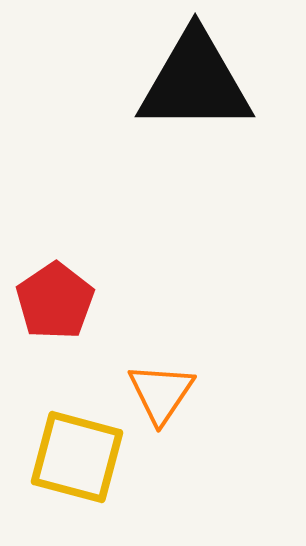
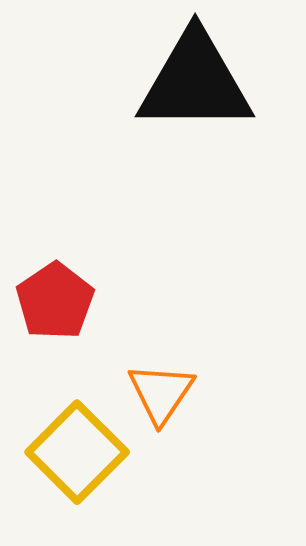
yellow square: moved 5 px up; rotated 30 degrees clockwise
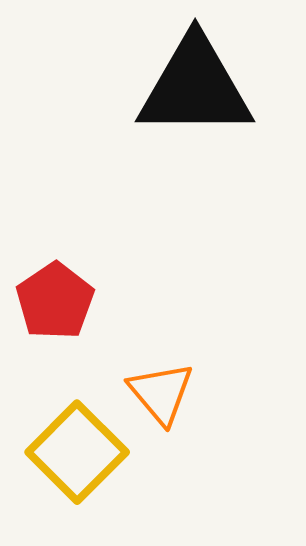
black triangle: moved 5 px down
orange triangle: rotated 14 degrees counterclockwise
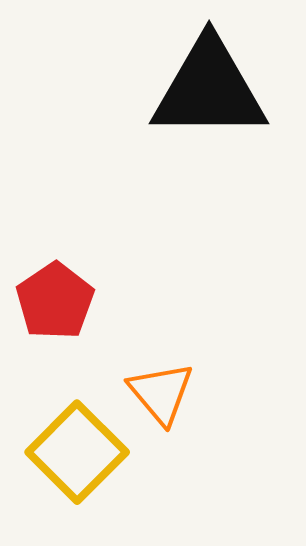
black triangle: moved 14 px right, 2 px down
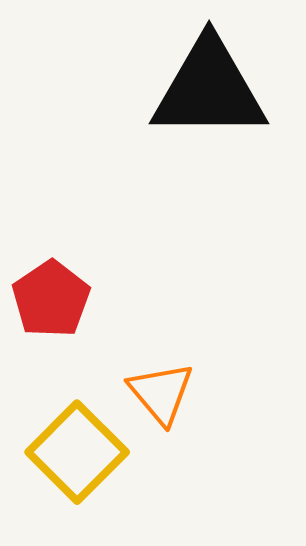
red pentagon: moved 4 px left, 2 px up
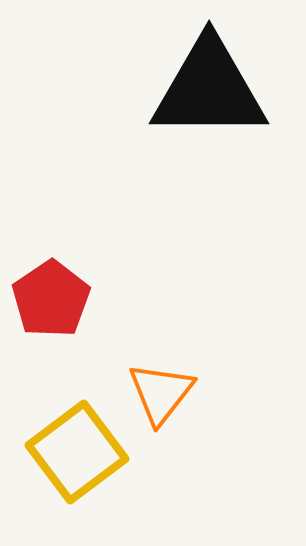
orange triangle: rotated 18 degrees clockwise
yellow square: rotated 8 degrees clockwise
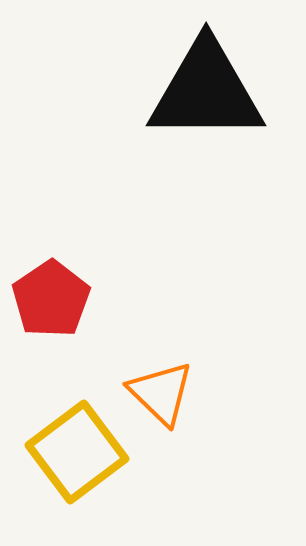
black triangle: moved 3 px left, 2 px down
orange triangle: rotated 24 degrees counterclockwise
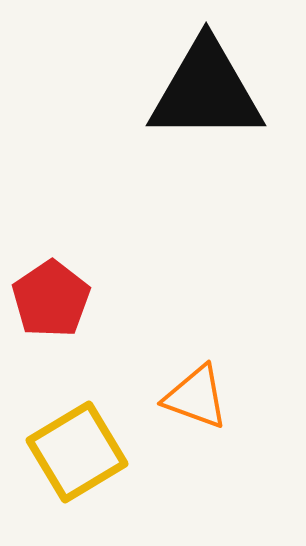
orange triangle: moved 35 px right, 4 px down; rotated 24 degrees counterclockwise
yellow square: rotated 6 degrees clockwise
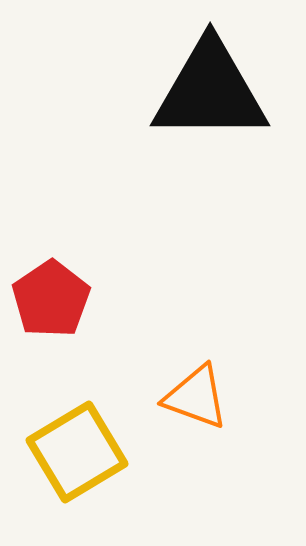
black triangle: moved 4 px right
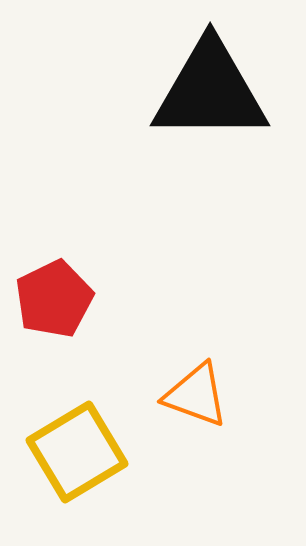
red pentagon: moved 3 px right; rotated 8 degrees clockwise
orange triangle: moved 2 px up
